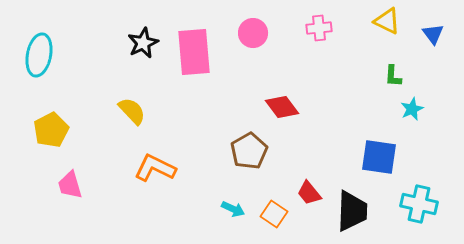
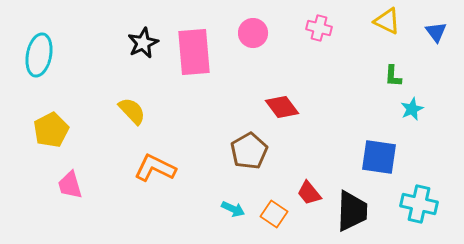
pink cross: rotated 20 degrees clockwise
blue triangle: moved 3 px right, 2 px up
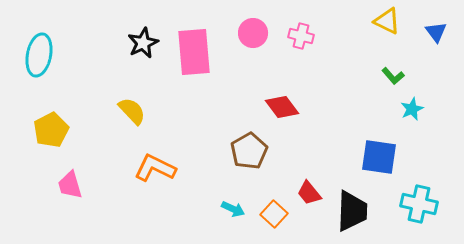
pink cross: moved 18 px left, 8 px down
green L-shape: rotated 45 degrees counterclockwise
orange square: rotated 8 degrees clockwise
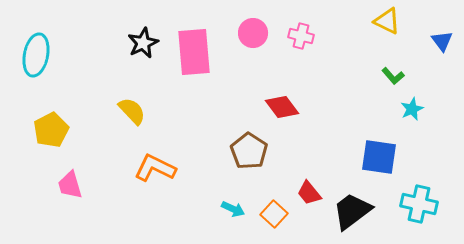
blue triangle: moved 6 px right, 9 px down
cyan ellipse: moved 3 px left
brown pentagon: rotated 9 degrees counterclockwise
black trapezoid: rotated 129 degrees counterclockwise
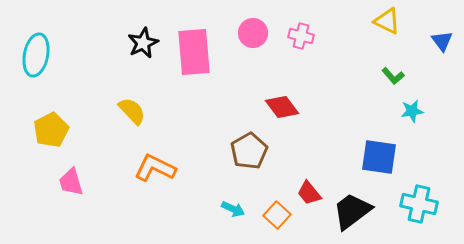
cyan star: moved 2 px down; rotated 15 degrees clockwise
brown pentagon: rotated 9 degrees clockwise
pink trapezoid: moved 1 px right, 3 px up
orange square: moved 3 px right, 1 px down
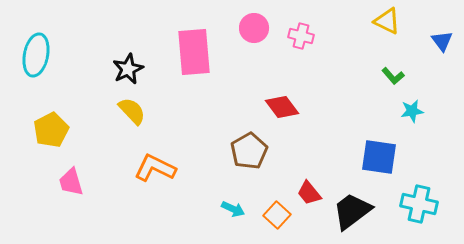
pink circle: moved 1 px right, 5 px up
black star: moved 15 px left, 26 px down
